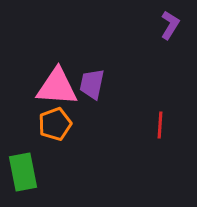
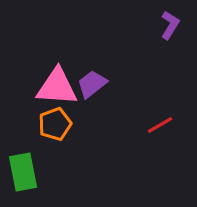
purple trapezoid: rotated 40 degrees clockwise
red line: rotated 56 degrees clockwise
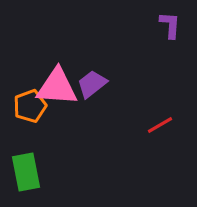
purple L-shape: rotated 28 degrees counterclockwise
orange pentagon: moved 25 px left, 18 px up
green rectangle: moved 3 px right
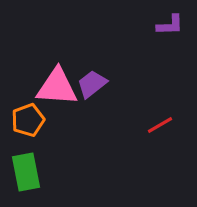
purple L-shape: rotated 84 degrees clockwise
orange pentagon: moved 2 px left, 14 px down
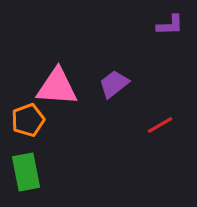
purple trapezoid: moved 22 px right
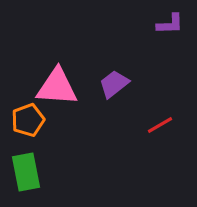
purple L-shape: moved 1 px up
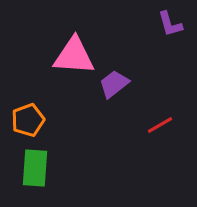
purple L-shape: rotated 76 degrees clockwise
pink triangle: moved 17 px right, 31 px up
green rectangle: moved 9 px right, 4 px up; rotated 15 degrees clockwise
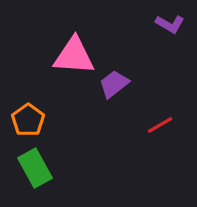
purple L-shape: rotated 44 degrees counterclockwise
orange pentagon: rotated 16 degrees counterclockwise
green rectangle: rotated 33 degrees counterclockwise
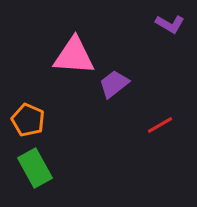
orange pentagon: rotated 12 degrees counterclockwise
